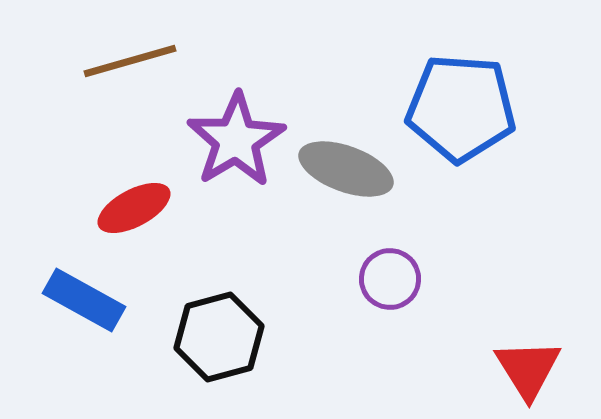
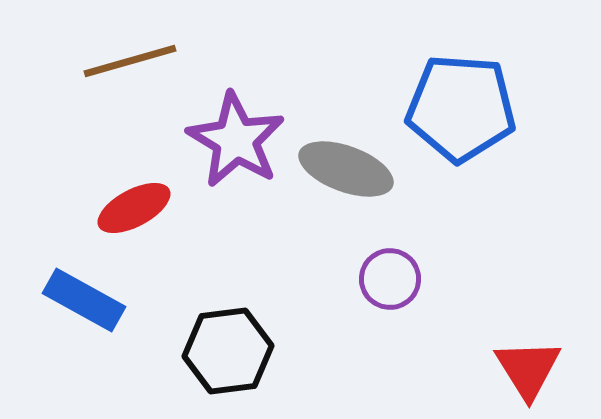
purple star: rotated 10 degrees counterclockwise
black hexagon: moved 9 px right, 14 px down; rotated 8 degrees clockwise
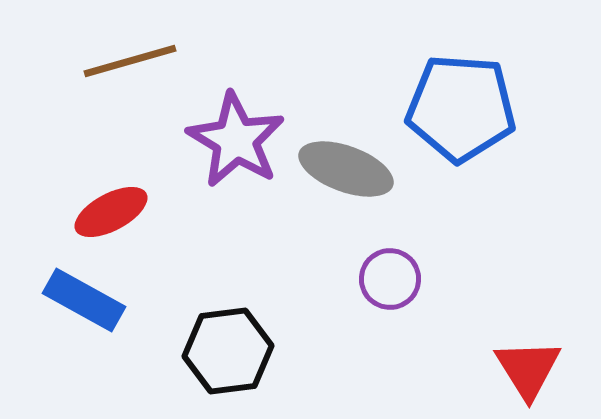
red ellipse: moved 23 px left, 4 px down
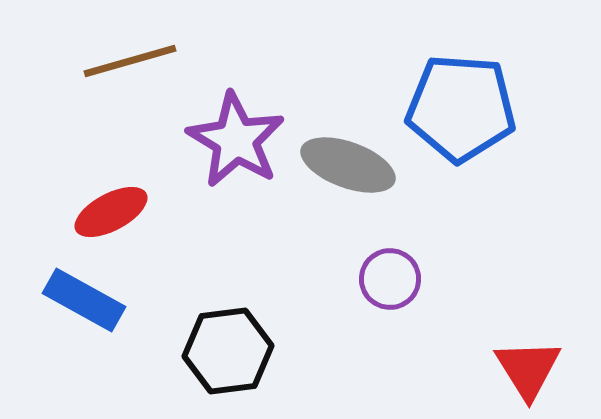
gray ellipse: moved 2 px right, 4 px up
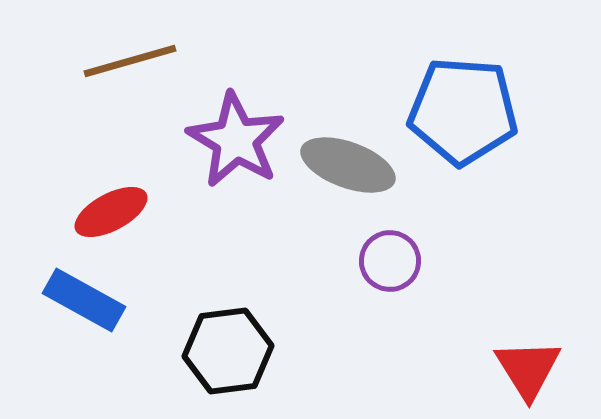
blue pentagon: moved 2 px right, 3 px down
purple circle: moved 18 px up
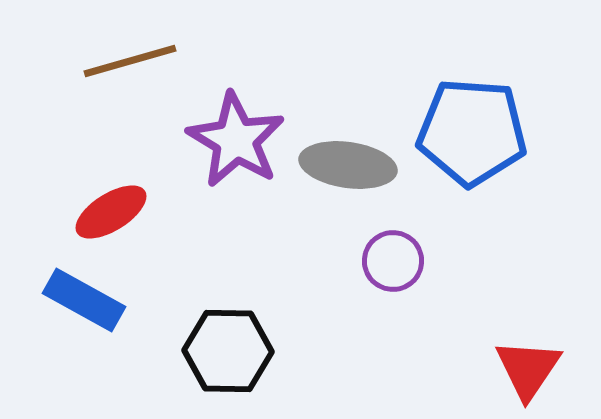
blue pentagon: moved 9 px right, 21 px down
gray ellipse: rotated 12 degrees counterclockwise
red ellipse: rotated 4 degrees counterclockwise
purple circle: moved 3 px right
black hexagon: rotated 8 degrees clockwise
red triangle: rotated 6 degrees clockwise
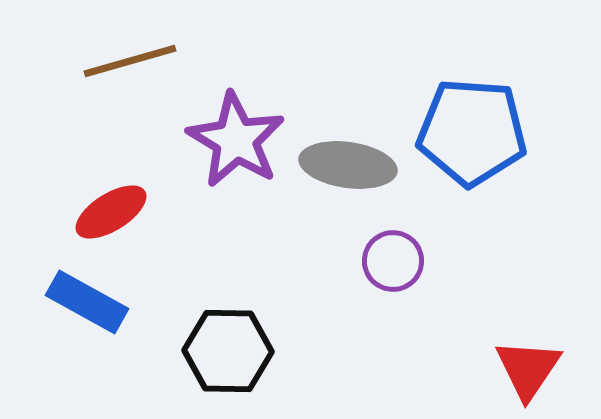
blue rectangle: moved 3 px right, 2 px down
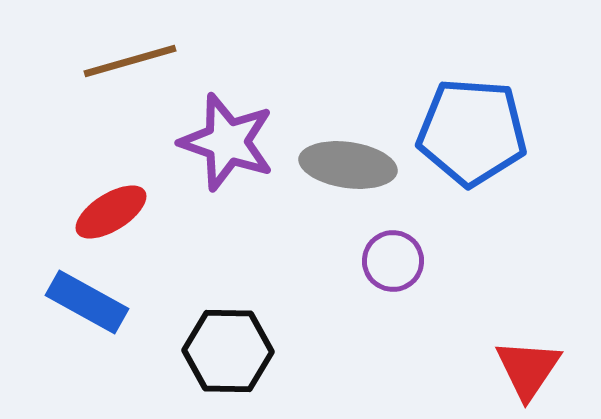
purple star: moved 9 px left, 2 px down; rotated 12 degrees counterclockwise
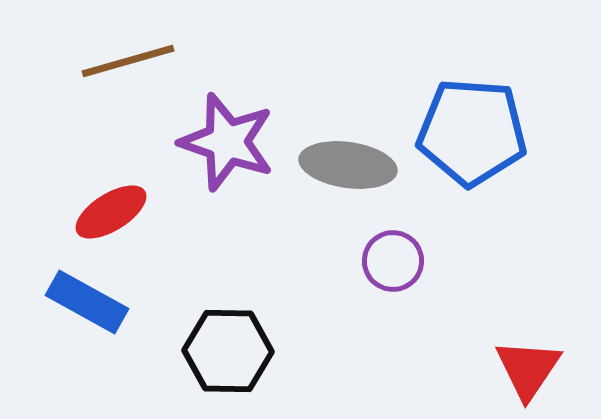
brown line: moved 2 px left
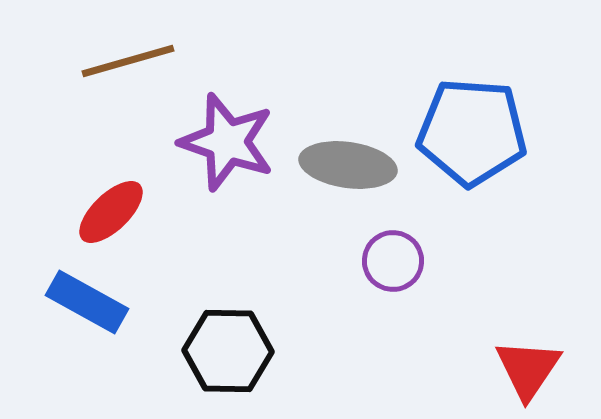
red ellipse: rotated 12 degrees counterclockwise
